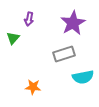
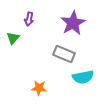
gray rectangle: rotated 40 degrees clockwise
orange star: moved 6 px right, 1 px down
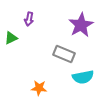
purple star: moved 8 px right, 2 px down
green triangle: moved 2 px left; rotated 24 degrees clockwise
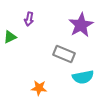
green triangle: moved 1 px left, 1 px up
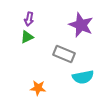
purple star: rotated 20 degrees counterclockwise
green triangle: moved 17 px right
orange star: moved 1 px left
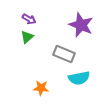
purple arrow: rotated 72 degrees counterclockwise
green triangle: rotated 16 degrees counterclockwise
cyan semicircle: moved 4 px left, 1 px down
orange star: moved 3 px right
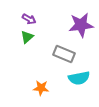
purple star: rotated 30 degrees counterclockwise
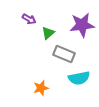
purple star: moved 1 px right
green triangle: moved 21 px right, 4 px up
orange star: rotated 21 degrees counterclockwise
